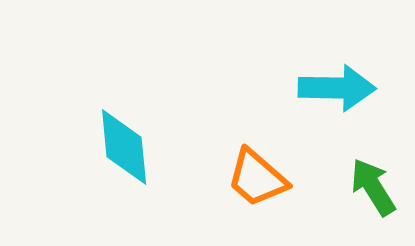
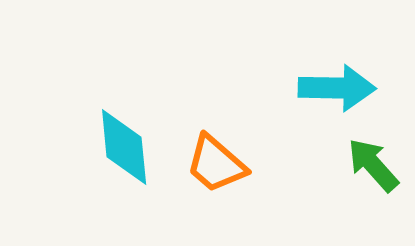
orange trapezoid: moved 41 px left, 14 px up
green arrow: moved 22 px up; rotated 10 degrees counterclockwise
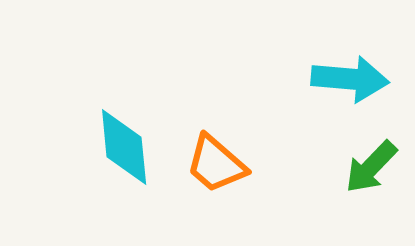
cyan arrow: moved 13 px right, 9 px up; rotated 4 degrees clockwise
green arrow: moved 2 px left, 2 px down; rotated 94 degrees counterclockwise
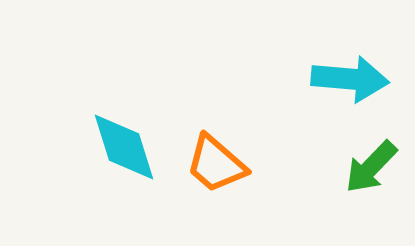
cyan diamond: rotated 12 degrees counterclockwise
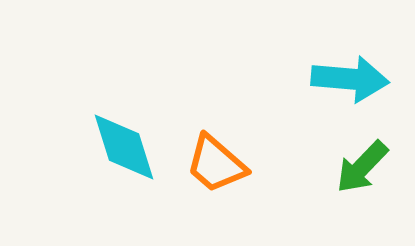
green arrow: moved 9 px left
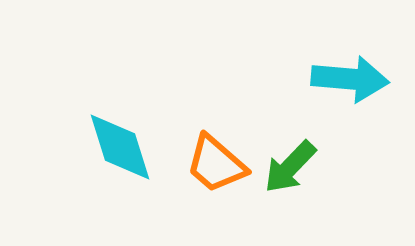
cyan diamond: moved 4 px left
green arrow: moved 72 px left
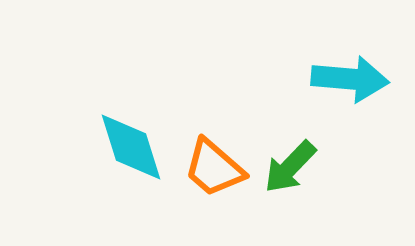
cyan diamond: moved 11 px right
orange trapezoid: moved 2 px left, 4 px down
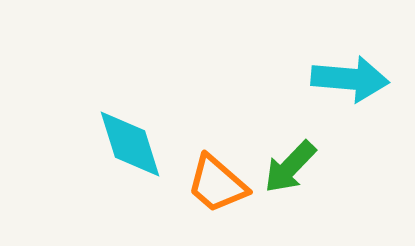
cyan diamond: moved 1 px left, 3 px up
orange trapezoid: moved 3 px right, 16 px down
